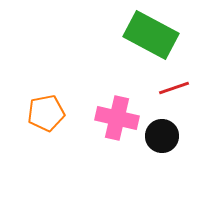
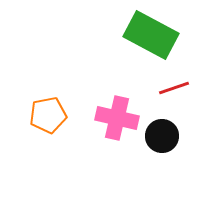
orange pentagon: moved 2 px right, 2 px down
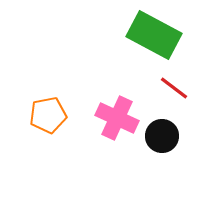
green rectangle: moved 3 px right
red line: rotated 56 degrees clockwise
pink cross: rotated 12 degrees clockwise
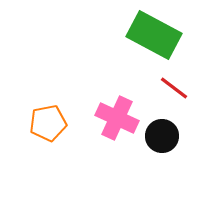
orange pentagon: moved 8 px down
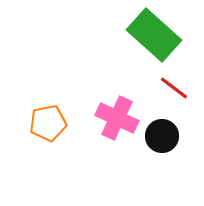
green rectangle: rotated 14 degrees clockwise
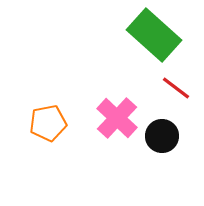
red line: moved 2 px right
pink cross: rotated 18 degrees clockwise
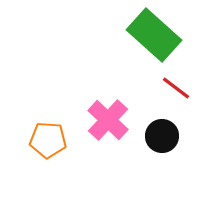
pink cross: moved 9 px left, 2 px down
orange pentagon: moved 17 px down; rotated 15 degrees clockwise
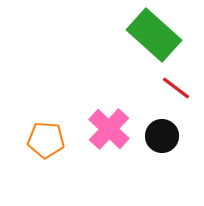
pink cross: moved 1 px right, 9 px down
orange pentagon: moved 2 px left
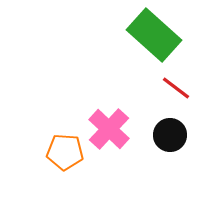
black circle: moved 8 px right, 1 px up
orange pentagon: moved 19 px right, 12 px down
